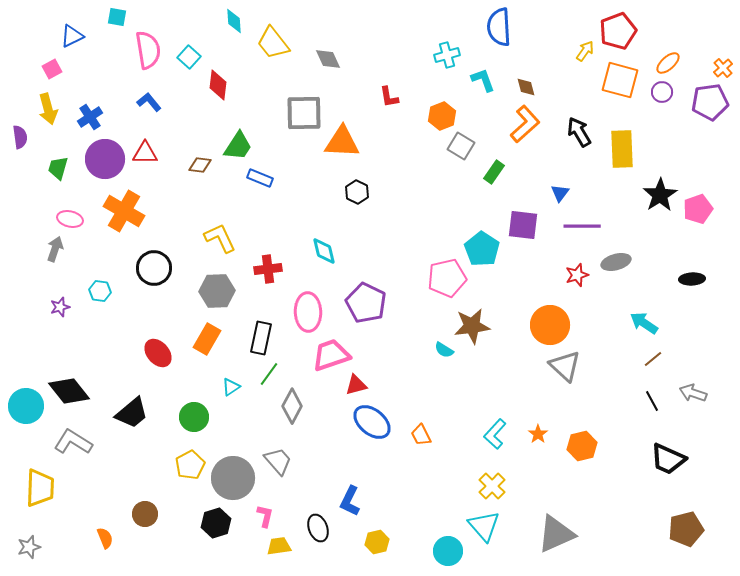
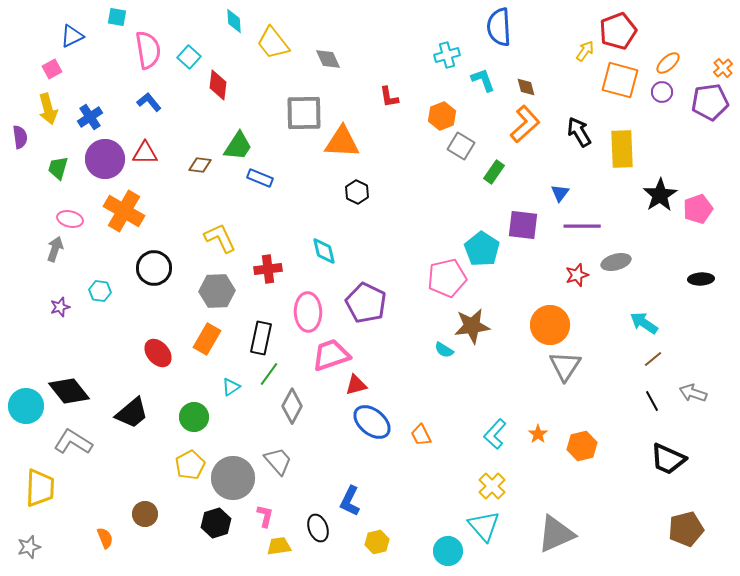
black ellipse at (692, 279): moved 9 px right
gray triangle at (565, 366): rotated 20 degrees clockwise
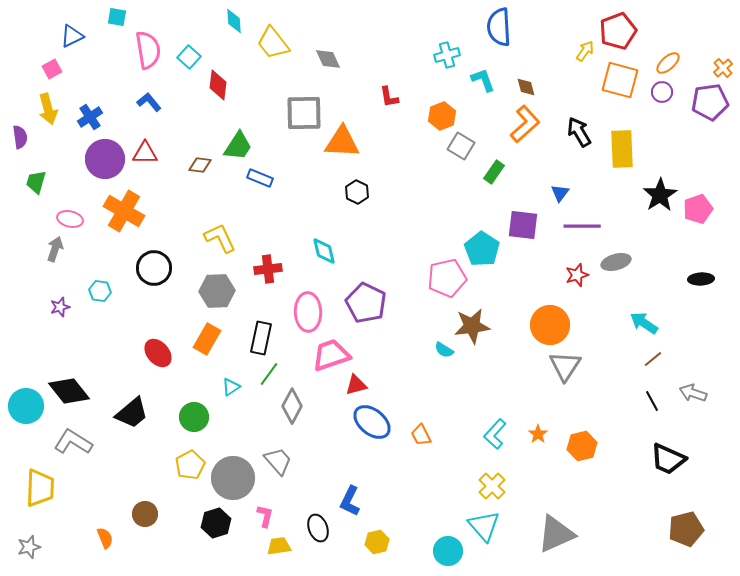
green trapezoid at (58, 168): moved 22 px left, 14 px down
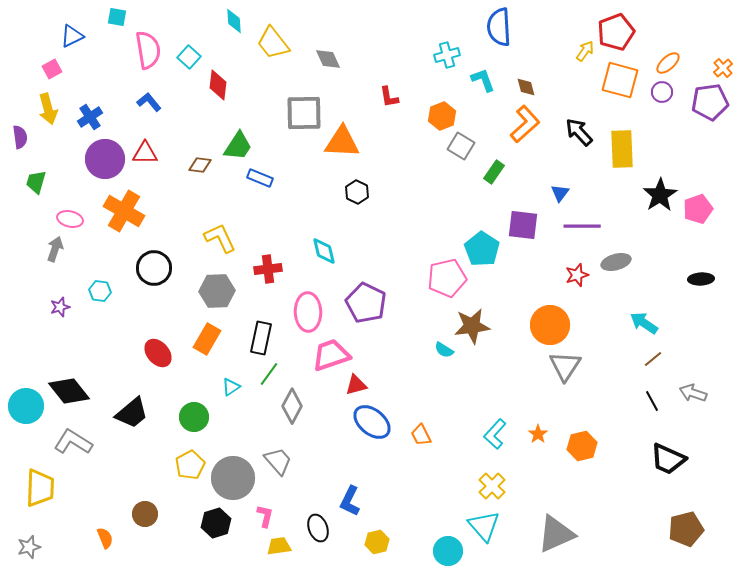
red pentagon at (618, 31): moved 2 px left, 1 px down
black arrow at (579, 132): rotated 12 degrees counterclockwise
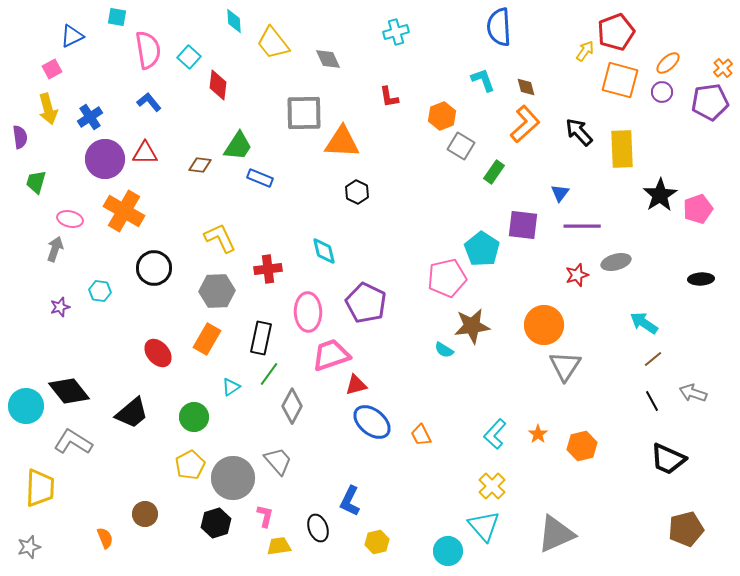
cyan cross at (447, 55): moved 51 px left, 23 px up
orange circle at (550, 325): moved 6 px left
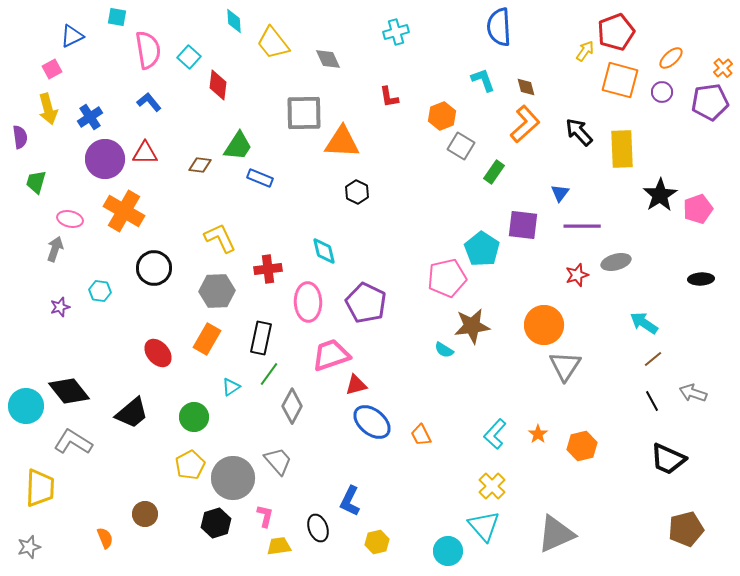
orange ellipse at (668, 63): moved 3 px right, 5 px up
pink ellipse at (308, 312): moved 10 px up
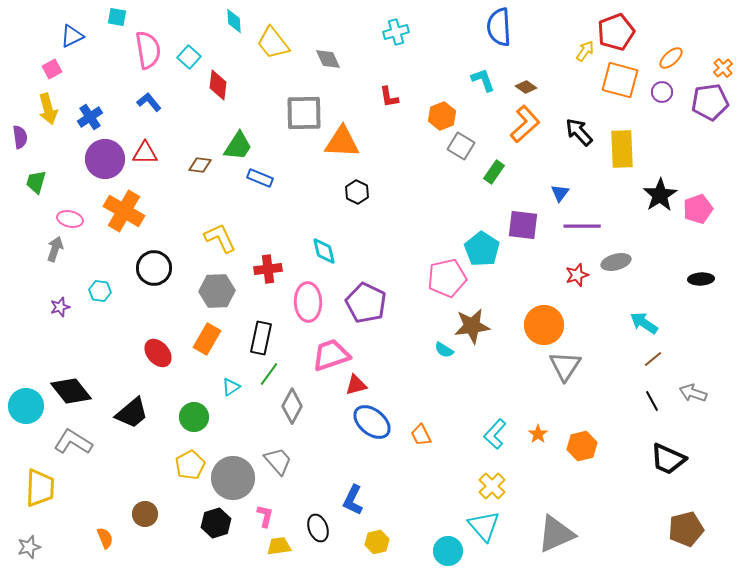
brown diamond at (526, 87): rotated 40 degrees counterclockwise
black diamond at (69, 391): moved 2 px right
blue L-shape at (350, 501): moved 3 px right, 1 px up
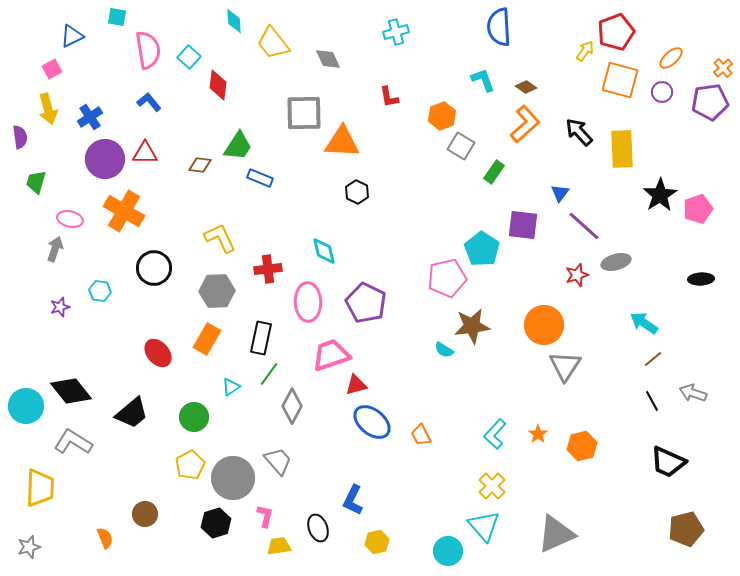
purple line at (582, 226): moved 2 px right; rotated 42 degrees clockwise
black trapezoid at (668, 459): moved 3 px down
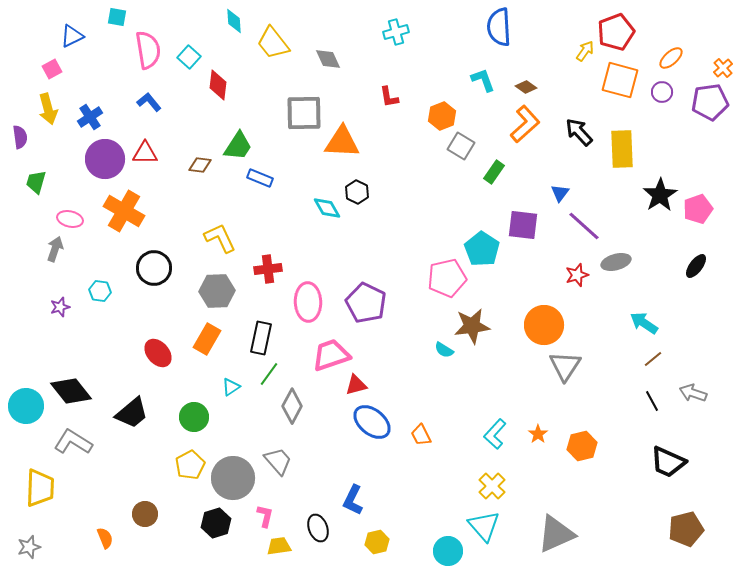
cyan diamond at (324, 251): moved 3 px right, 43 px up; rotated 16 degrees counterclockwise
black ellipse at (701, 279): moved 5 px left, 13 px up; rotated 50 degrees counterclockwise
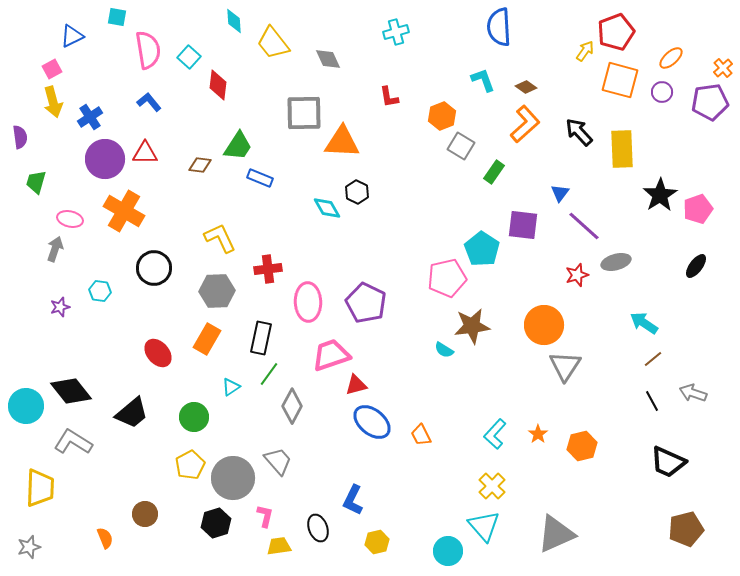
yellow arrow at (48, 109): moved 5 px right, 7 px up
